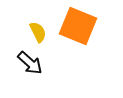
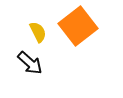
orange square: rotated 30 degrees clockwise
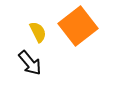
black arrow: rotated 8 degrees clockwise
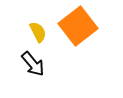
black arrow: moved 3 px right, 1 px down
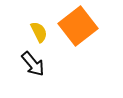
yellow semicircle: moved 1 px right
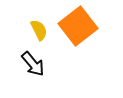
yellow semicircle: moved 2 px up
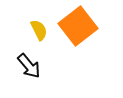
black arrow: moved 4 px left, 2 px down
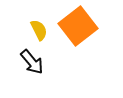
black arrow: moved 3 px right, 4 px up
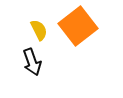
black arrow: rotated 20 degrees clockwise
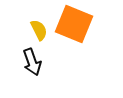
orange square: moved 4 px left, 2 px up; rotated 30 degrees counterclockwise
